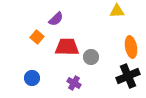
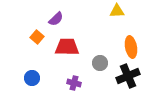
gray circle: moved 9 px right, 6 px down
purple cross: rotated 16 degrees counterclockwise
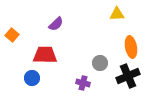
yellow triangle: moved 3 px down
purple semicircle: moved 5 px down
orange square: moved 25 px left, 2 px up
red trapezoid: moved 22 px left, 8 px down
purple cross: moved 9 px right
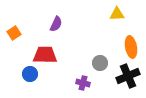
purple semicircle: rotated 21 degrees counterclockwise
orange square: moved 2 px right, 2 px up; rotated 16 degrees clockwise
blue circle: moved 2 px left, 4 px up
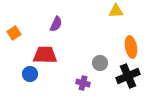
yellow triangle: moved 1 px left, 3 px up
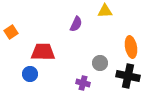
yellow triangle: moved 11 px left
purple semicircle: moved 20 px right
orange square: moved 3 px left, 1 px up
red trapezoid: moved 2 px left, 3 px up
black cross: rotated 35 degrees clockwise
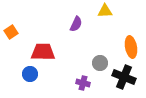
black cross: moved 4 px left, 1 px down; rotated 10 degrees clockwise
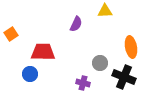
orange square: moved 2 px down
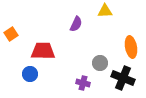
red trapezoid: moved 1 px up
black cross: moved 1 px left, 1 px down
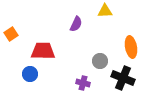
gray circle: moved 2 px up
